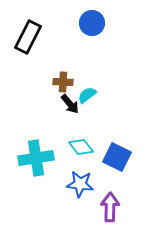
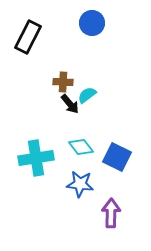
purple arrow: moved 1 px right, 6 px down
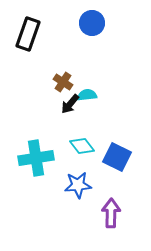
black rectangle: moved 3 px up; rotated 8 degrees counterclockwise
brown cross: rotated 30 degrees clockwise
cyan semicircle: rotated 30 degrees clockwise
black arrow: rotated 80 degrees clockwise
cyan diamond: moved 1 px right, 1 px up
blue star: moved 2 px left, 1 px down; rotated 12 degrees counterclockwise
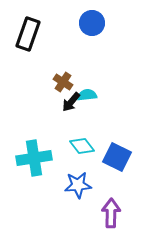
black arrow: moved 1 px right, 2 px up
cyan cross: moved 2 px left
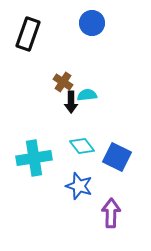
black arrow: rotated 40 degrees counterclockwise
blue star: moved 1 px right, 1 px down; rotated 24 degrees clockwise
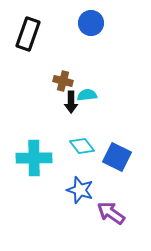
blue circle: moved 1 px left
brown cross: moved 1 px up; rotated 18 degrees counterclockwise
cyan cross: rotated 8 degrees clockwise
blue star: moved 1 px right, 4 px down
purple arrow: rotated 56 degrees counterclockwise
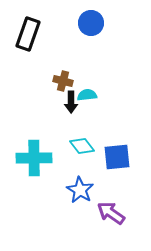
blue square: rotated 32 degrees counterclockwise
blue star: rotated 12 degrees clockwise
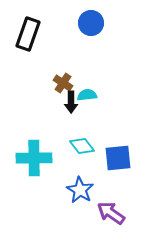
brown cross: moved 2 px down; rotated 18 degrees clockwise
blue square: moved 1 px right, 1 px down
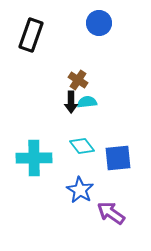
blue circle: moved 8 px right
black rectangle: moved 3 px right, 1 px down
brown cross: moved 15 px right, 3 px up
cyan semicircle: moved 7 px down
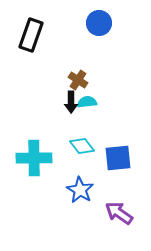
purple arrow: moved 8 px right
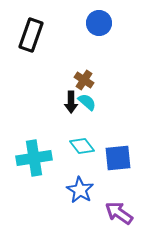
brown cross: moved 6 px right
cyan semicircle: rotated 48 degrees clockwise
cyan cross: rotated 8 degrees counterclockwise
